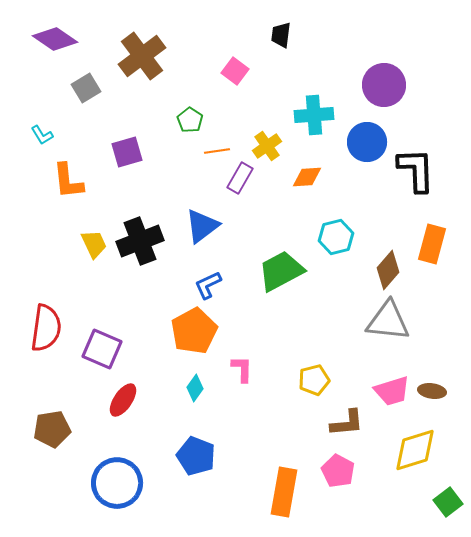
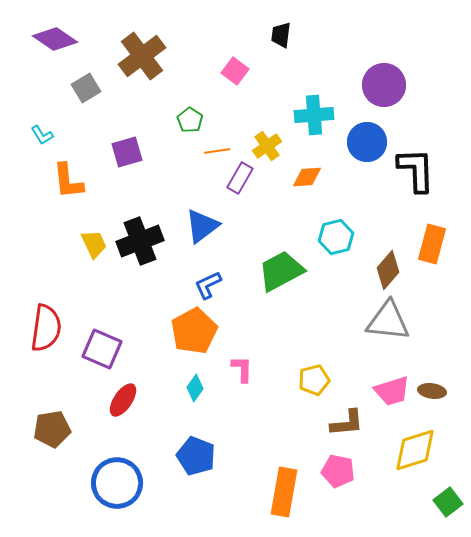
pink pentagon at (338, 471): rotated 16 degrees counterclockwise
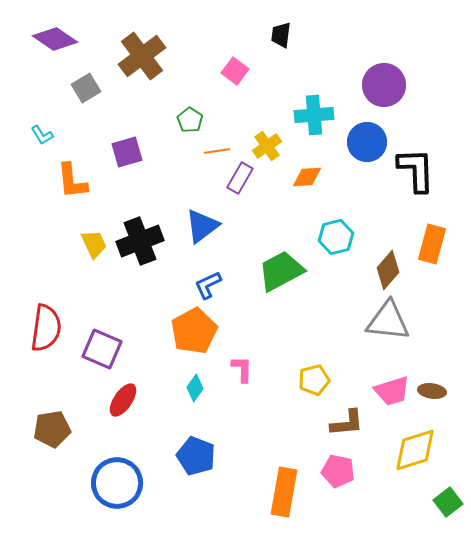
orange L-shape at (68, 181): moved 4 px right
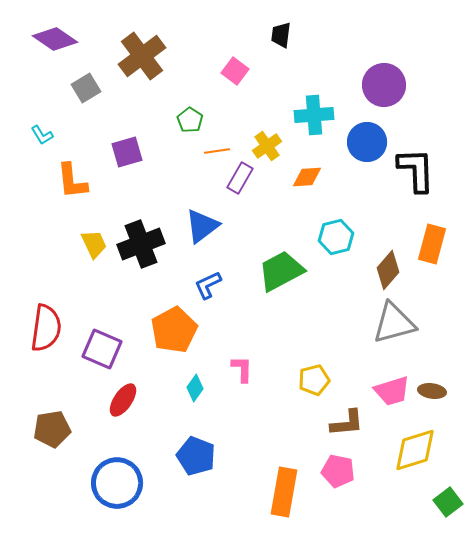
black cross at (140, 241): moved 1 px right, 3 px down
gray triangle at (388, 321): moved 6 px right, 2 px down; rotated 21 degrees counterclockwise
orange pentagon at (194, 331): moved 20 px left, 1 px up
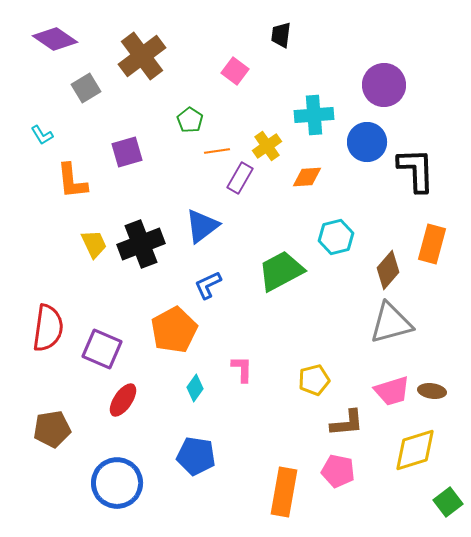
gray triangle at (394, 323): moved 3 px left
red semicircle at (46, 328): moved 2 px right
blue pentagon at (196, 456): rotated 12 degrees counterclockwise
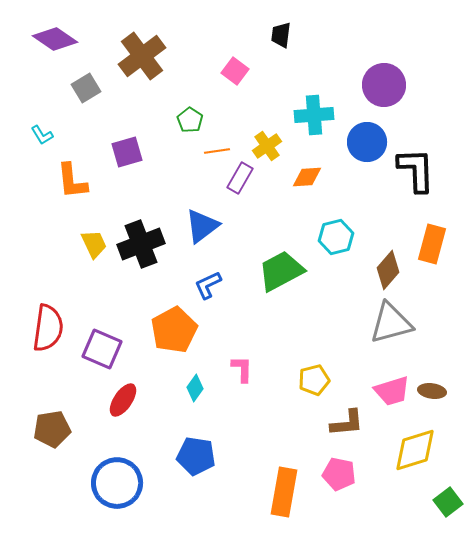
pink pentagon at (338, 471): moved 1 px right, 3 px down
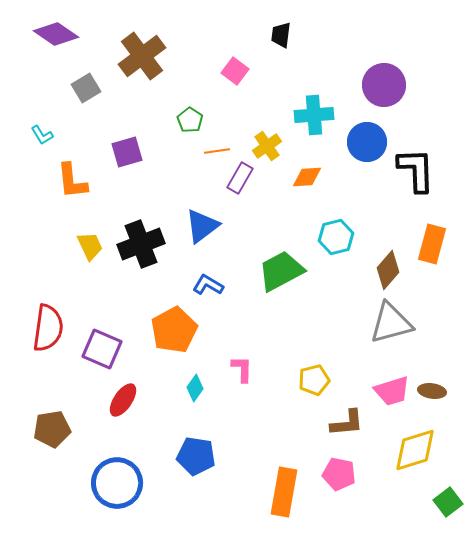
purple diamond at (55, 39): moved 1 px right, 5 px up
yellow trapezoid at (94, 244): moved 4 px left, 2 px down
blue L-shape at (208, 285): rotated 56 degrees clockwise
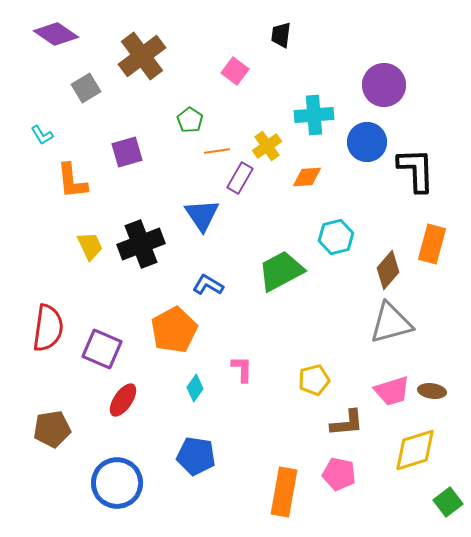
blue triangle at (202, 226): moved 11 px up; rotated 27 degrees counterclockwise
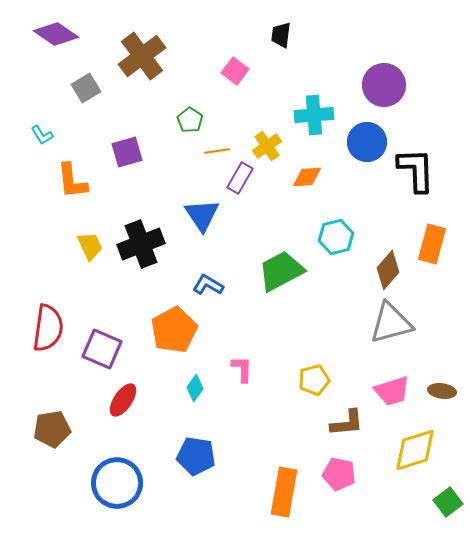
brown ellipse at (432, 391): moved 10 px right
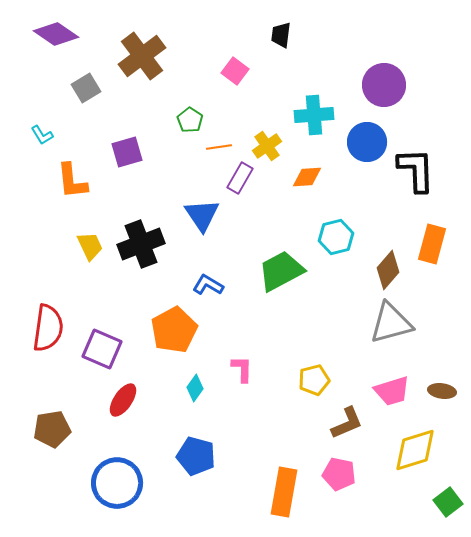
orange line at (217, 151): moved 2 px right, 4 px up
brown L-shape at (347, 423): rotated 18 degrees counterclockwise
blue pentagon at (196, 456): rotated 6 degrees clockwise
